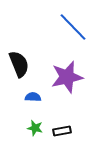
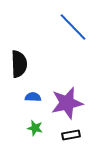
black semicircle: rotated 20 degrees clockwise
purple star: moved 26 px down
black rectangle: moved 9 px right, 4 px down
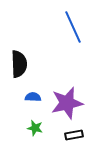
blue line: rotated 20 degrees clockwise
black rectangle: moved 3 px right
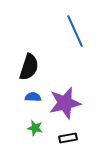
blue line: moved 2 px right, 4 px down
black semicircle: moved 10 px right, 3 px down; rotated 20 degrees clockwise
purple star: moved 2 px left
black rectangle: moved 6 px left, 3 px down
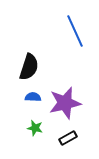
black rectangle: rotated 18 degrees counterclockwise
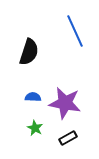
black semicircle: moved 15 px up
purple star: rotated 24 degrees clockwise
green star: rotated 14 degrees clockwise
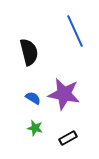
black semicircle: rotated 32 degrees counterclockwise
blue semicircle: moved 1 px down; rotated 28 degrees clockwise
purple star: moved 1 px left, 9 px up
green star: rotated 14 degrees counterclockwise
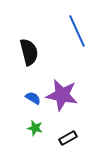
blue line: moved 2 px right
purple star: moved 2 px left, 1 px down
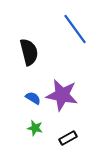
blue line: moved 2 px left, 2 px up; rotated 12 degrees counterclockwise
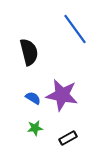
green star: rotated 21 degrees counterclockwise
